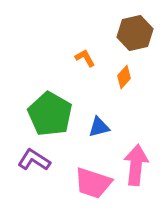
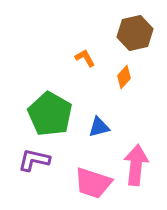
purple L-shape: rotated 20 degrees counterclockwise
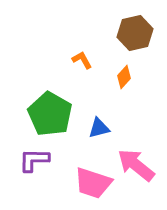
orange L-shape: moved 3 px left, 2 px down
blue triangle: moved 1 px down
purple L-shape: rotated 12 degrees counterclockwise
pink arrow: rotated 57 degrees counterclockwise
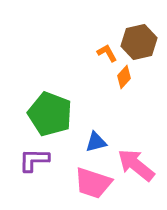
brown hexagon: moved 4 px right, 9 px down
orange L-shape: moved 25 px right, 7 px up
green pentagon: rotated 9 degrees counterclockwise
blue triangle: moved 3 px left, 14 px down
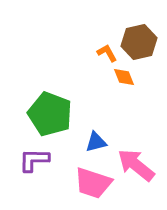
orange diamond: rotated 65 degrees counterclockwise
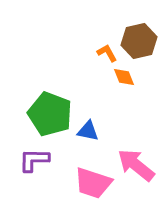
brown hexagon: moved 1 px up
blue triangle: moved 8 px left, 11 px up; rotated 25 degrees clockwise
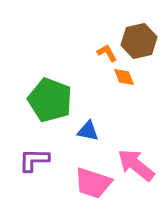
green pentagon: moved 14 px up
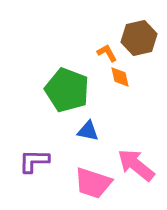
brown hexagon: moved 3 px up
orange diamond: moved 4 px left; rotated 10 degrees clockwise
green pentagon: moved 17 px right, 10 px up
purple L-shape: moved 1 px down
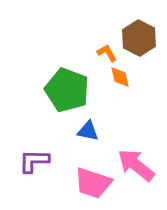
brown hexagon: rotated 20 degrees counterclockwise
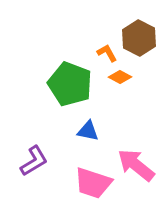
orange diamond: rotated 50 degrees counterclockwise
green pentagon: moved 3 px right, 6 px up
purple L-shape: rotated 148 degrees clockwise
